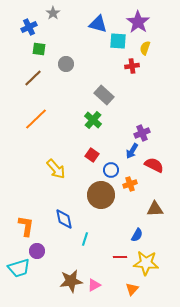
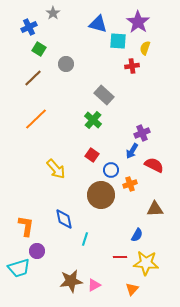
green square: rotated 24 degrees clockwise
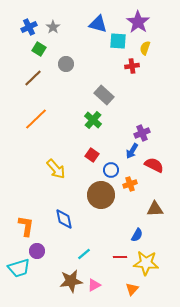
gray star: moved 14 px down
cyan line: moved 1 px left, 15 px down; rotated 32 degrees clockwise
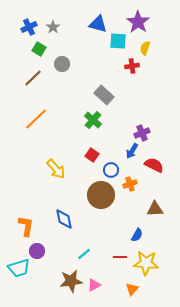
gray circle: moved 4 px left
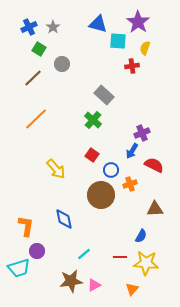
blue semicircle: moved 4 px right, 1 px down
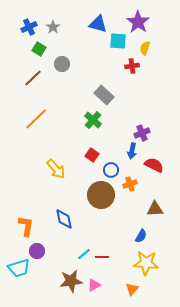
blue arrow: rotated 21 degrees counterclockwise
red line: moved 18 px left
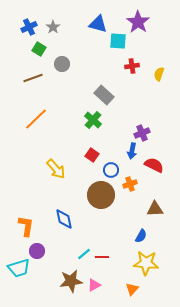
yellow semicircle: moved 14 px right, 26 px down
brown line: rotated 24 degrees clockwise
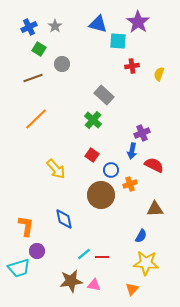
gray star: moved 2 px right, 1 px up
pink triangle: rotated 40 degrees clockwise
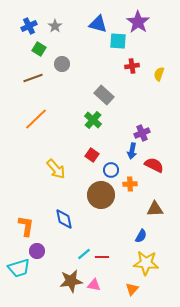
blue cross: moved 1 px up
orange cross: rotated 16 degrees clockwise
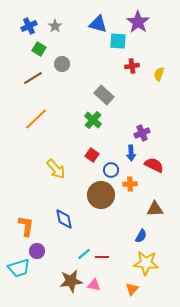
brown line: rotated 12 degrees counterclockwise
blue arrow: moved 1 px left, 2 px down; rotated 14 degrees counterclockwise
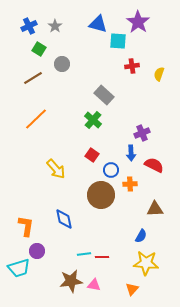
cyan line: rotated 32 degrees clockwise
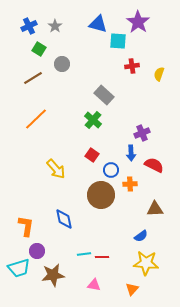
blue semicircle: rotated 24 degrees clockwise
brown star: moved 18 px left, 6 px up
